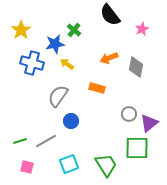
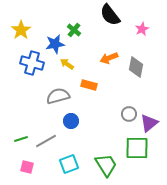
orange rectangle: moved 8 px left, 3 px up
gray semicircle: rotated 40 degrees clockwise
green line: moved 1 px right, 2 px up
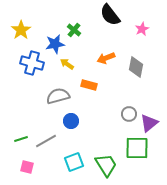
orange arrow: moved 3 px left
cyan square: moved 5 px right, 2 px up
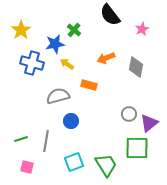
gray line: rotated 50 degrees counterclockwise
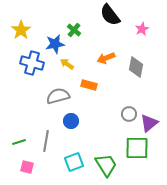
green line: moved 2 px left, 3 px down
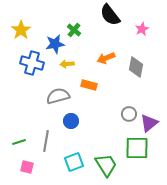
yellow arrow: rotated 40 degrees counterclockwise
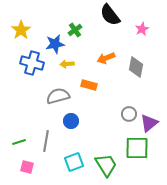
green cross: moved 1 px right; rotated 16 degrees clockwise
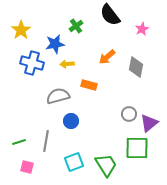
green cross: moved 1 px right, 4 px up
orange arrow: moved 1 px right, 1 px up; rotated 18 degrees counterclockwise
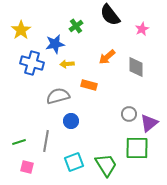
gray diamond: rotated 10 degrees counterclockwise
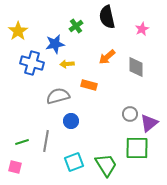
black semicircle: moved 3 px left, 2 px down; rotated 25 degrees clockwise
yellow star: moved 3 px left, 1 px down
gray circle: moved 1 px right
green line: moved 3 px right
pink square: moved 12 px left
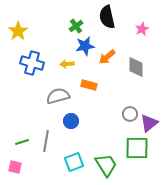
blue star: moved 30 px right, 2 px down
